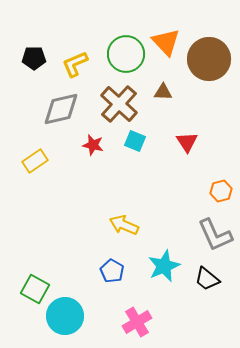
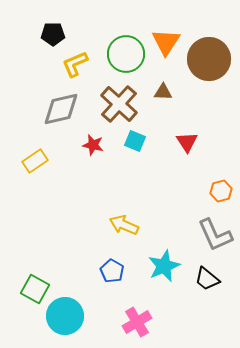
orange triangle: rotated 16 degrees clockwise
black pentagon: moved 19 px right, 24 px up
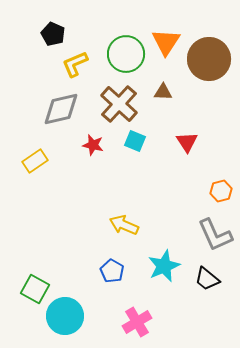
black pentagon: rotated 25 degrees clockwise
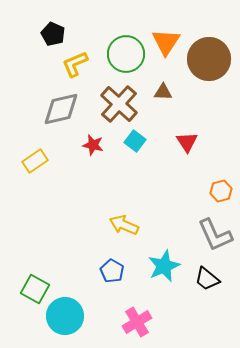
cyan square: rotated 15 degrees clockwise
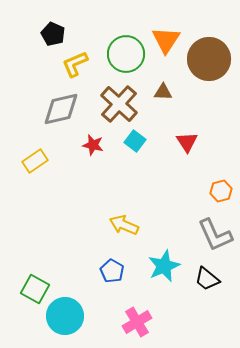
orange triangle: moved 2 px up
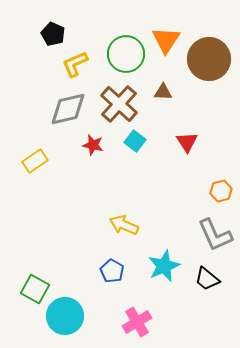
gray diamond: moved 7 px right
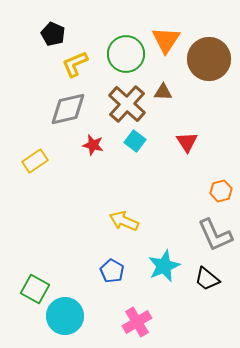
brown cross: moved 8 px right
yellow arrow: moved 4 px up
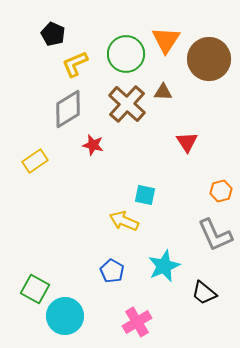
gray diamond: rotated 18 degrees counterclockwise
cyan square: moved 10 px right, 54 px down; rotated 25 degrees counterclockwise
black trapezoid: moved 3 px left, 14 px down
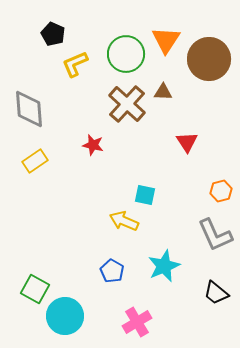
gray diamond: moved 39 px left; rotated 63 degrees counterclockwise
black trapezoid: moved 12 px right
